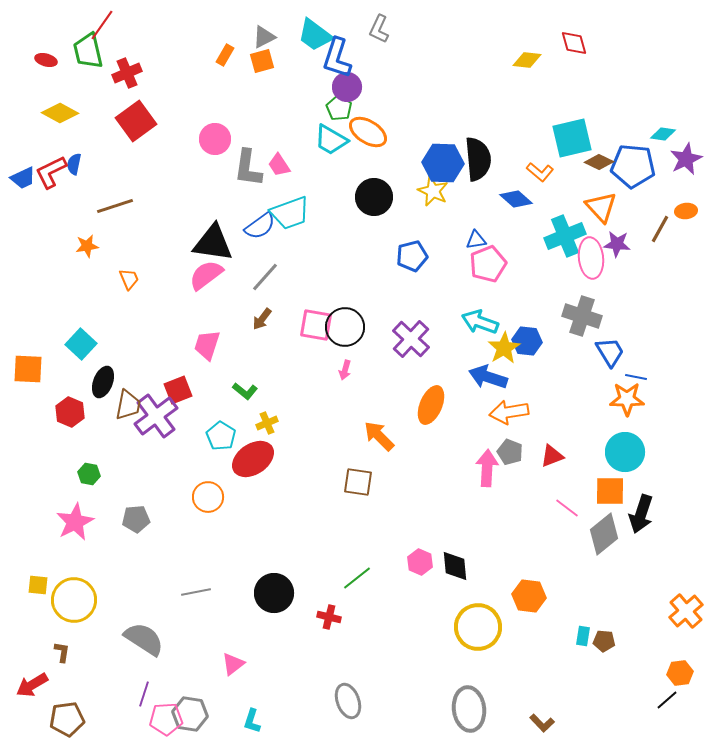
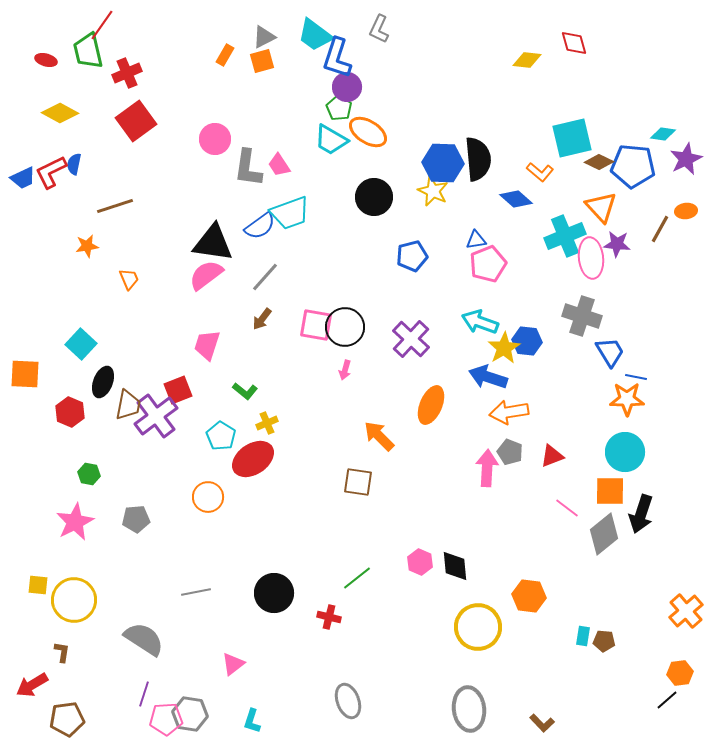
orange square at (28, 369): moved 3 px left, 5 px down
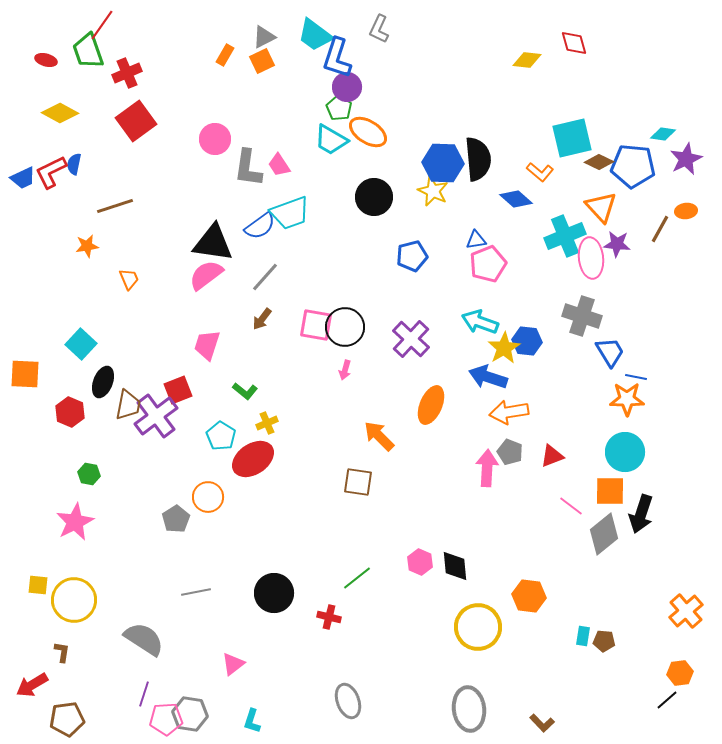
green trapezoid at (88, 51): rotated 6 degrees counterclockwise
orange square at (262, 61): rotated 10 degrees counterclockwise
pink line at (567, 508): moved 4 px right, 2 px up
gray pentagon at (136, 519): moved 40 px right; rotated 28 degrees counterclockwise
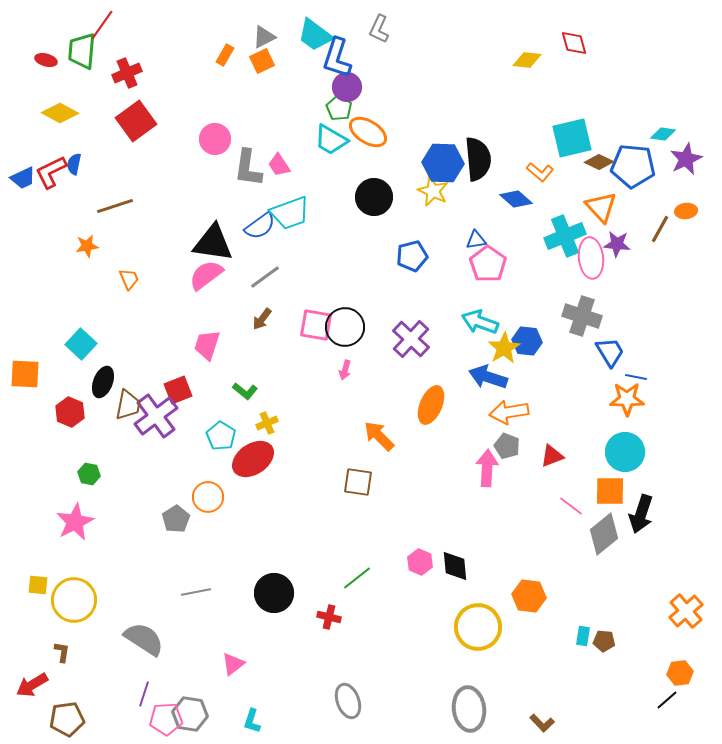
green trapezoid at (88, 51): moved 6 px left; rotated 24 degrees clockwise
pink pentagon at (488, 264): rotated 15 degrees counterclockwise
gray line at (265, 277): rotated 12 degrees clockwise
gray pentagon at (510, 452): moved 3 px left, 6 px up
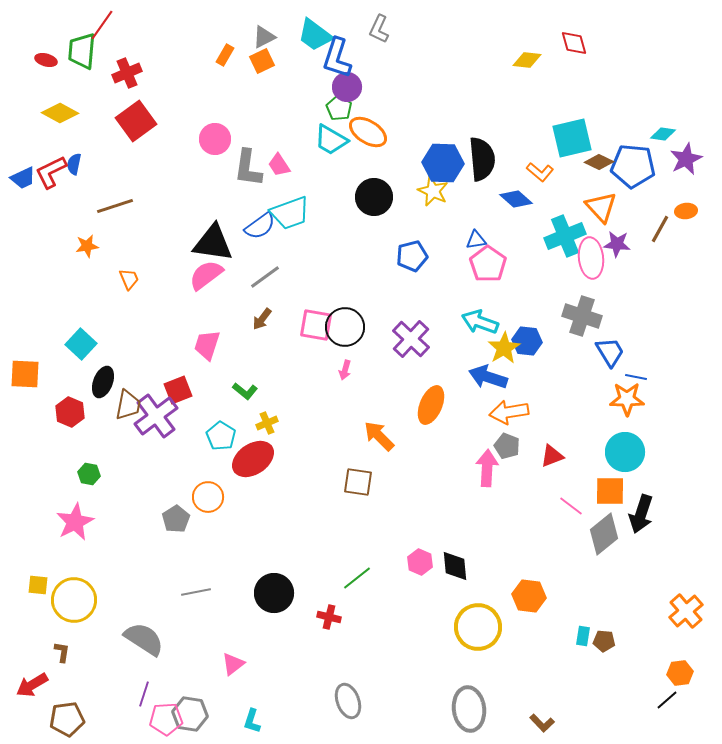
black semicircle at (478, 159): moved 4 px right
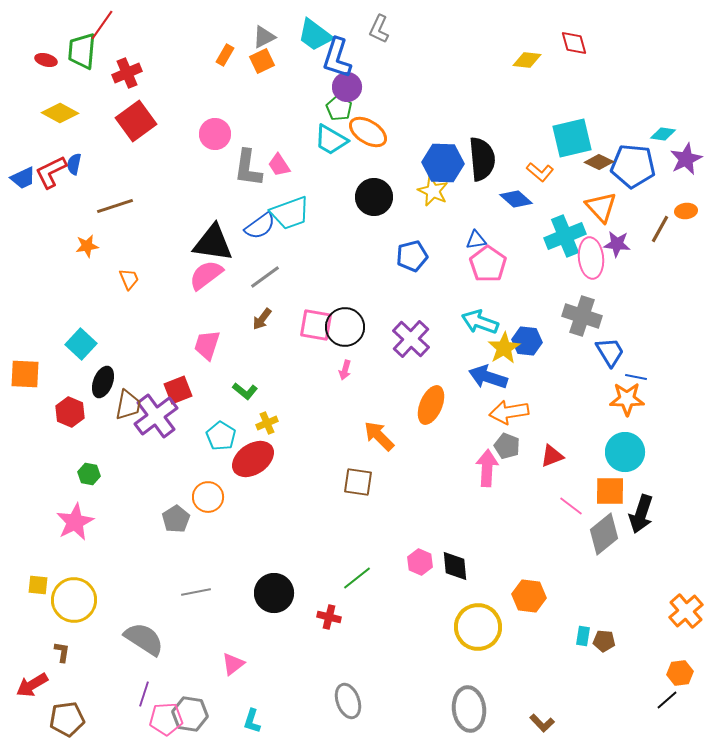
pink circle at (215, 139): moved 5 px up
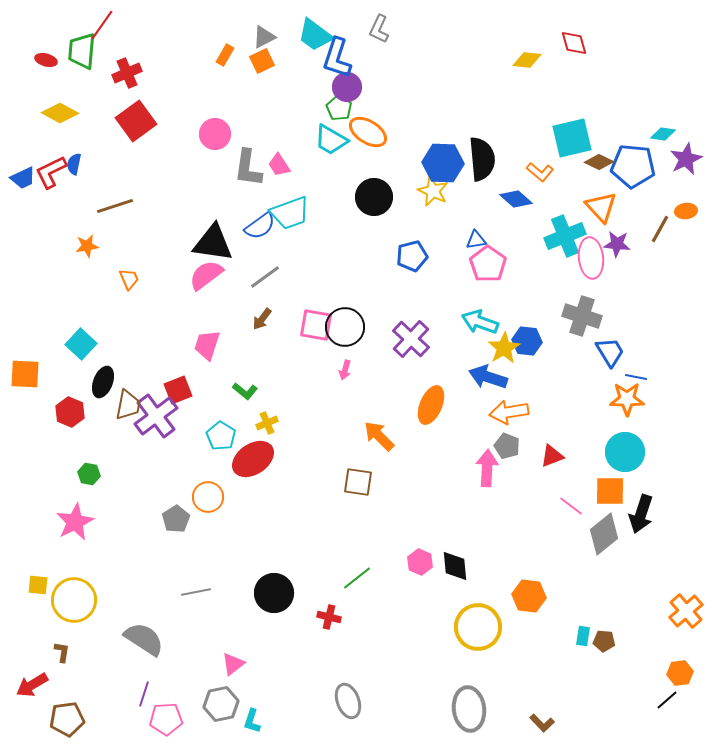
gray hexagon at (190, 714): moved 31 px right, 10 px up; rotated 20 degrees counterclockwise
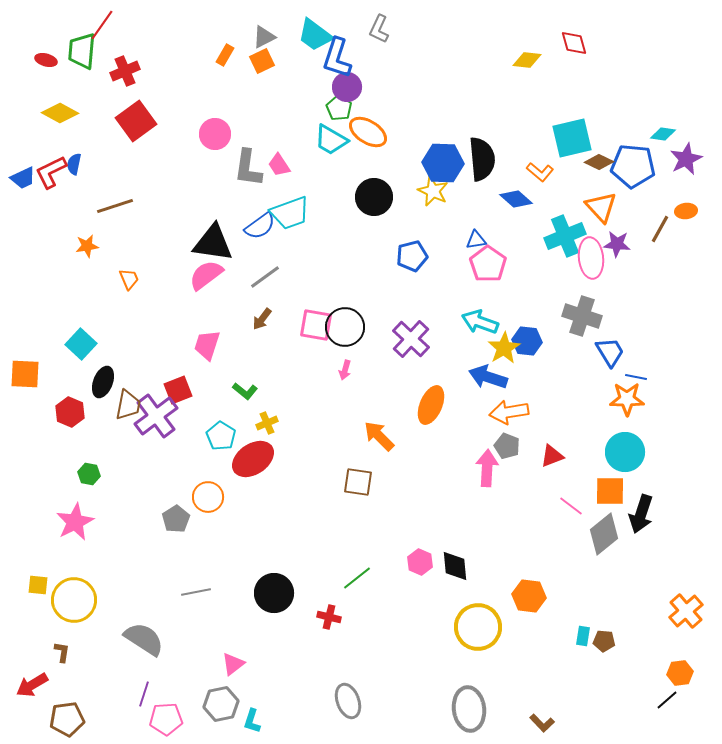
red cross at (127, 73): moved 2 px left, 2 px up
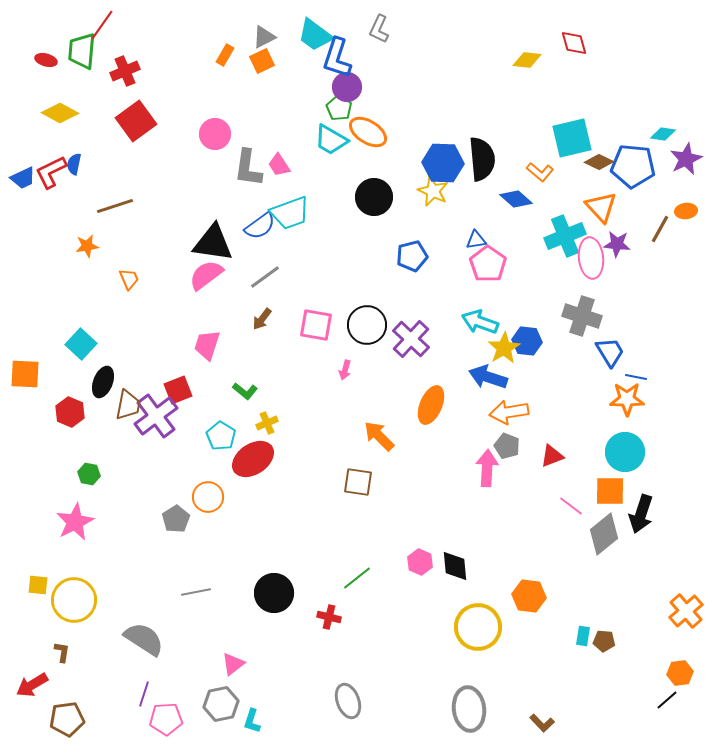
black circle at (345, 327): moved 22 px right, 2 px up
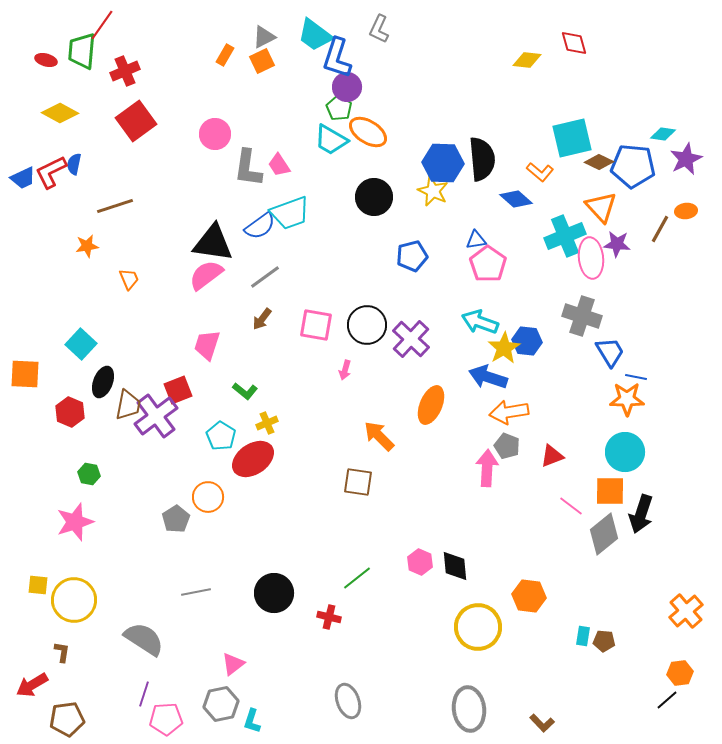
pink star at (75, 522): rotated 9 degrees clockwise
